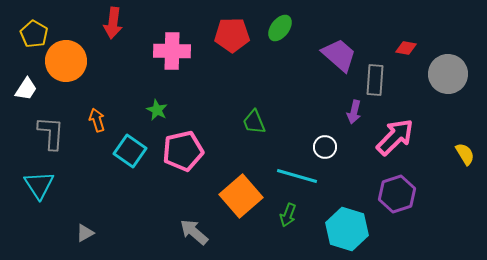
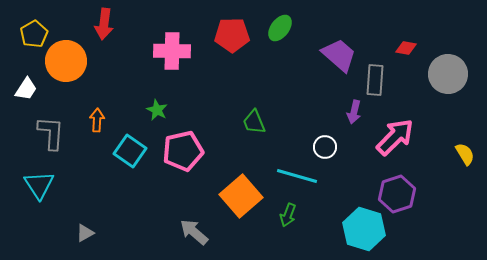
red arrow: moved 9 px left, 1 px down
yellow pentagon: rotated 12 degrees clockwise
orange arrow: rotated 20 degrees clockwise
cyan hexagon: moved 17 px right
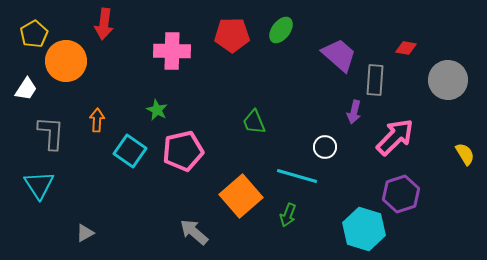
green ellipse: moved 1 px right, 2 px down
gray circle: moved 6 px down
purple hexagon: moved 4 px right
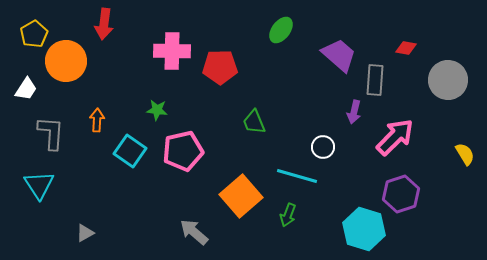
red pentagon: moved 12 px left, 32 px down
green star: rotated 20 degrees counterclockwise
white circle: moved 2 px left
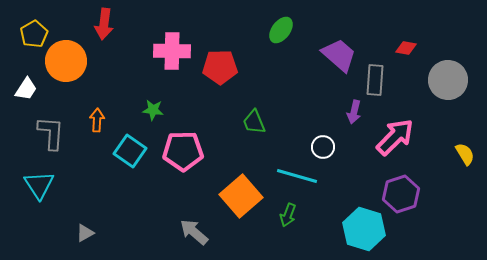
green star: moved 4 px left
pink pentagon: rotated 12 degrees clockwise
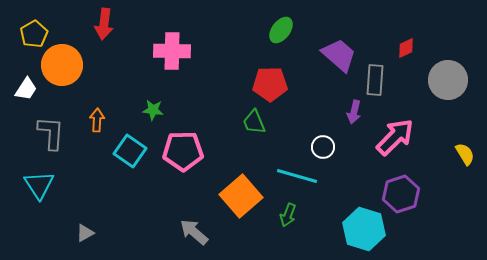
red diamond: rotated 35 degrees counterclockwise
orange circle: moved 4 px left, 4 px down
red pentagon: moved 50 px right, 17 px down
